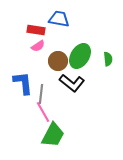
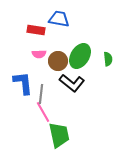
pink semicircle: moved 1 px right, 8 px down; rotated 32 degrees clockwise
green trapezoid: moved 6 px right; rotated 40 degrees counterclockwise
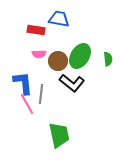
pink line: moved 16 px left, 8 px up
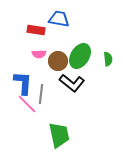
blue L-shape: rotated 10 degrees clockwise
pink line: rotated 15 degrees counterclockwise
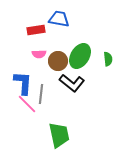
red rectangle: rotated 18 degrees counterclockwise
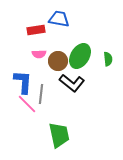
blue L-shape: moved 1 px up
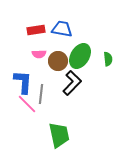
blue trapezoid: moved 3 px right, 10 px down
black L-shape: rotated 85 degrees counterclockwise
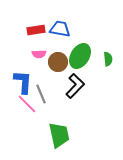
blue trapezoid: moved 2 px left
brown circle: moved 1 px down
black L-shape: moved 3 px right, 3 px down
gray line: rotated 30 degrees counterclockwise
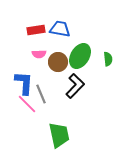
blue L-shape: moved 1 px right, 1 px down
